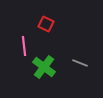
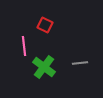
red square: moved 1 px left, 1 px down
gray line: rotated 28 degrees counterclockwise
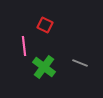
gray line: rotated 28 degrees clockwise
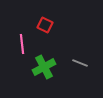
pink line: moved 2 px left, 2 px up
green cross: rotated 25 degrees clockwise
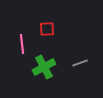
red square: moved 2 px right, 4 px down; rotated 28 degrees counterclockwise
gray line: rotated 42 degrees counterclockwise
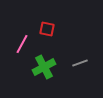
red square: rotated 14 degrees clockwise
pink line: rotated 36 degrees clockwise
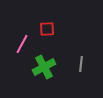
red square: rotated 14 degrees counterclockwise
gray line: moved 1 px right, 1 px down; rotated 63 degrees counterclockwise
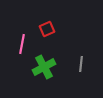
red square: rotated 21 degrees counterclockwise
pink line: rotated 18 degrees counterclockwise
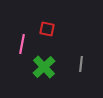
red square: rotated 35 degrees clockwise
green cross: rotated 15 degrees counterclockwise
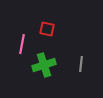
green cross: moved 2 px up; rotated 25 degrees clockwise
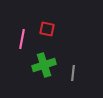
pink line: moved 5 px up
gray line: moved 8 px left, 9 px down
